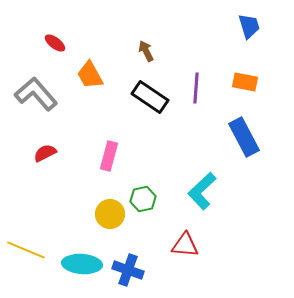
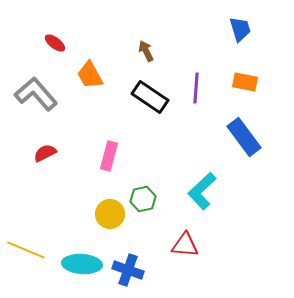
blue trapezoid: moved 9 px left, 3 px down
blue rectangle: rotated 9 degrees counterclockwise
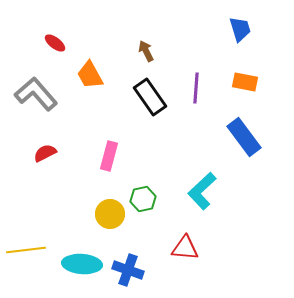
black rectangle: rotated 21 degrees clockwise
red triangle: moved 3 px down
yellow line: rotated 30 degrees counterclockwise
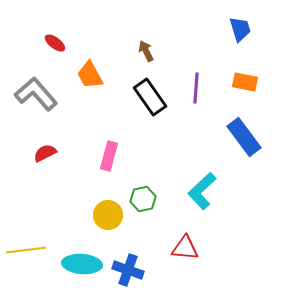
yellow circle: moved 2 px left, 1 px down
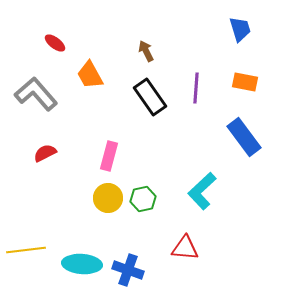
yellow circle: moved 17 px up
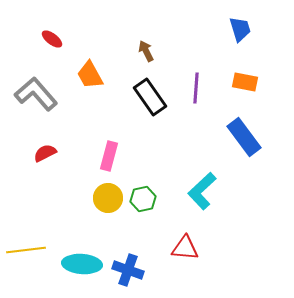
red ellipse: moved 3 px left, 4 px up
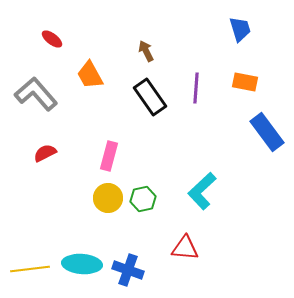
blue rectangle: moved 23 px right, 5 px up
yellow line: moved 4 px right, 19 px down
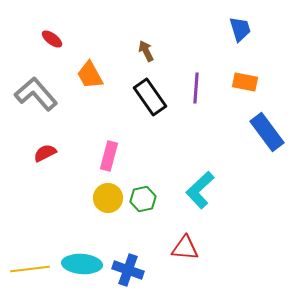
cyan L-shape: moved 2 px left, 1 px up
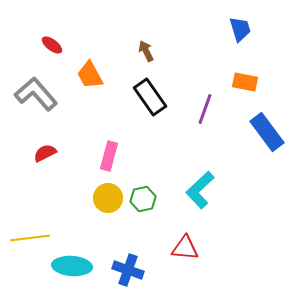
red ellipse: moved 6 px down
purple line: moved 9 px right, 21 px down; rotated 16 degrees clockwise
cyan ellipse: moved 10 px left, 2 px down
yellow line: moved 31 px up
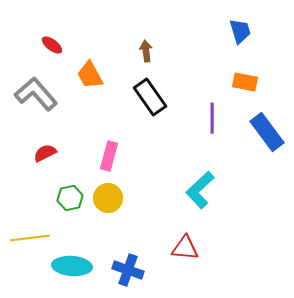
blue trapezoid: moved 2 px down
brown arrow: rotated 20 degrees clockwise
purple line: moved 7 px right, 9 px down; rotated 20 degrees counterclockwise
green hexagon: moved 73 px left, 1 px up
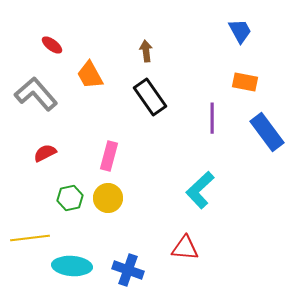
blue trapezoid: rotated 12 degrees counterclockwise
